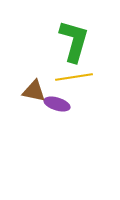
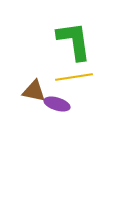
green L-shape: rotated 24 degrees counterclockwise
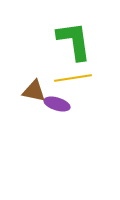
yellow line: moved 1 px left, 1 px down
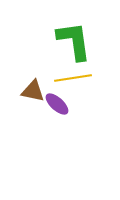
brown triangle: moved 1 px left
purple ellipse: rotated 25 degrees clockwise
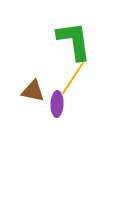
yellow line: rotated 48 degrees counterclockwise
purple ellipse: rotated 50 degrees clockwise
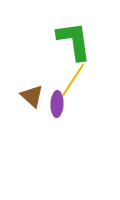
yellow line: moved 2 px down
brown triangle: moved 1 px left, 5 px down; rotated 30 degrees clockwise
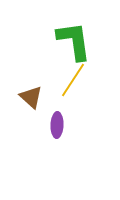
brown triangle: moved 1 px left, 1 px down
purple ellipse: moved 21 px down
